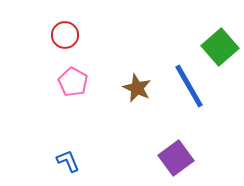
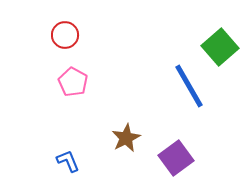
brown star: moved 11 px left, 50 px down; rotated 20 degrees clockwise
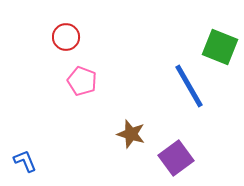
red circle: moved 1 px right, 2 px down
green square: rotated 27 degrees counterclockwise
pink pentagon: moved 9 px right, 1 px up; rotated 8 degrees counterclockwise
brown star: moved 5 px right, 4 px up; rotated 28 degrees counterclockwise
blue L-shape: moved 43 px left
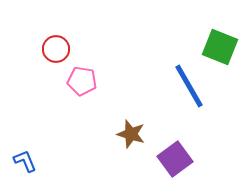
red circle: moved 10 px left, 12 px down
pink pentagon: rotated 12 degrees counterclockwise
purple square: moved 1 px left, 1 px down
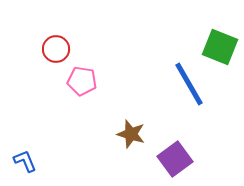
blue line: moved 2 px up
